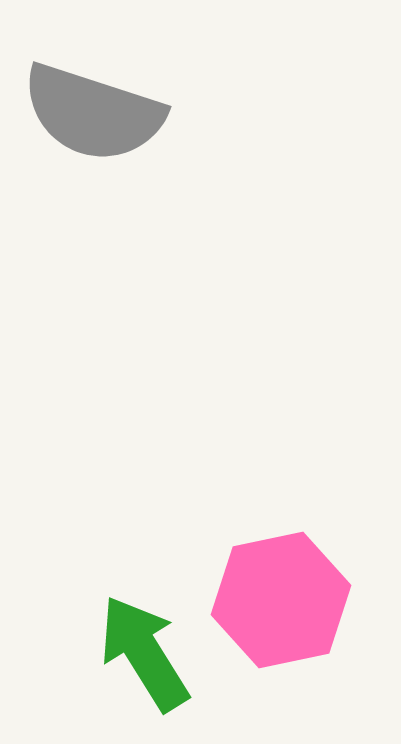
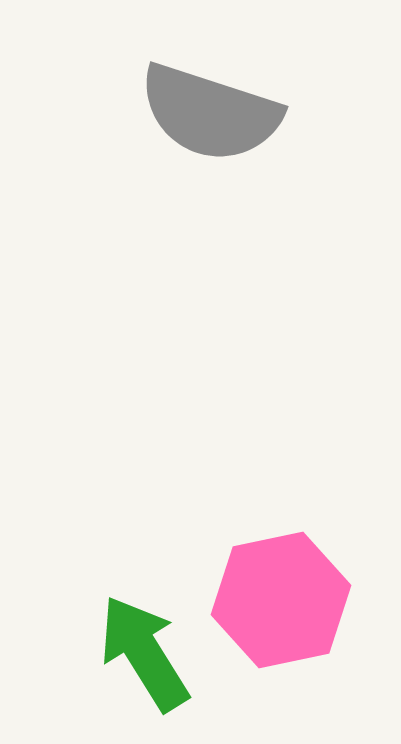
gray semicircle: moved 117 px right
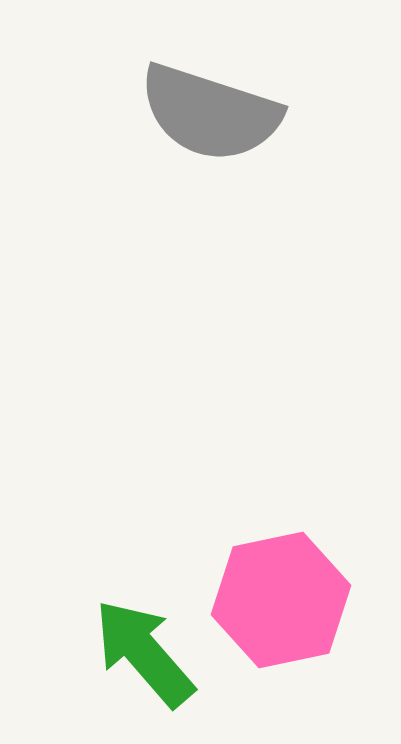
green arrow: rotated 9 degrees counterclockwise
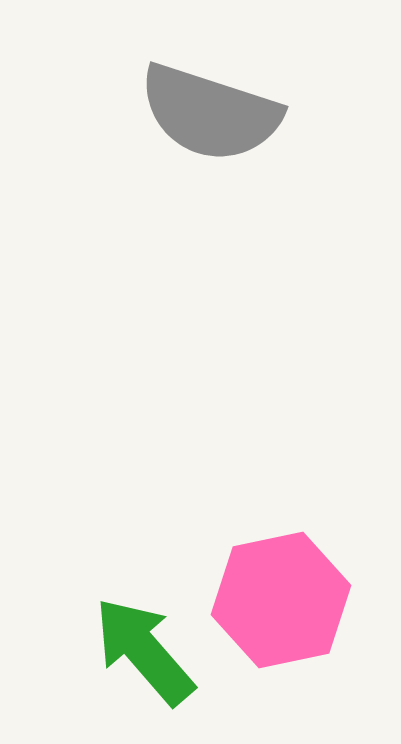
green arrow: moved 2 px up
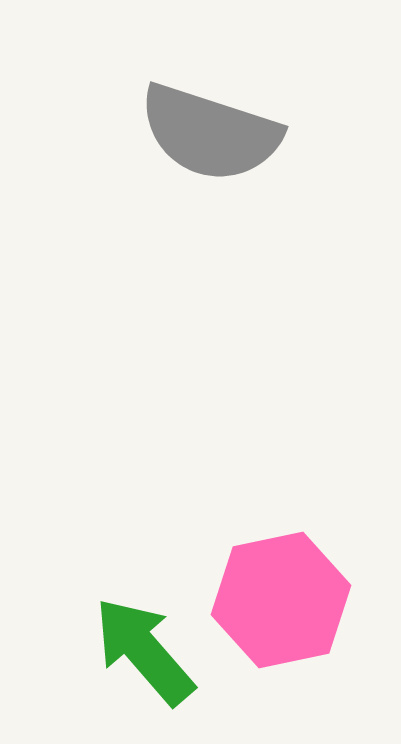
gray semicircle: moved 20 px down
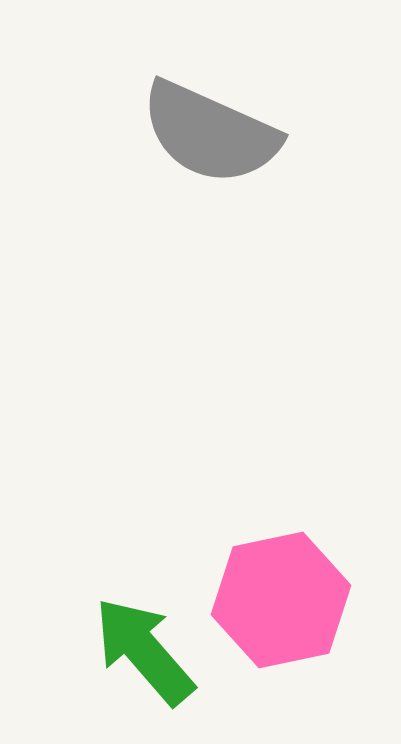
gray semicircle: rotated 6 degrees clockwise
